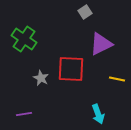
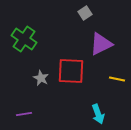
gray square: moved 1 px down
red square: moved 2 px down
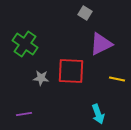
gray square: rotated 24 degrees counterclockwise
green cross: moved 1 px right, 5 px down
gray star: rotated 21 degrees counterclockwise
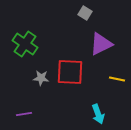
red square: moved 1 px left, 1 px down
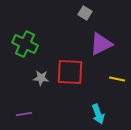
green cross: rotated 10 degrees counterclockwise
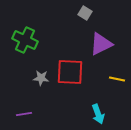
green cross: moved 4 px up
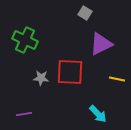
cyan arrow: rotated 24 degrees counterclockwise
